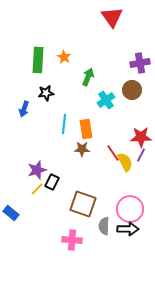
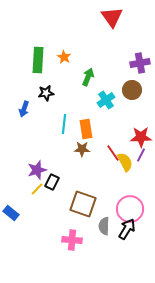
black arrow: moved 1 px left; rotated 60 degrees counterclockwise
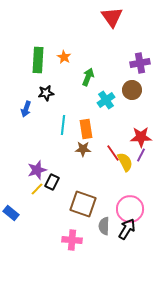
blue arrow: moved 2 px right
cyan line: moved 1 px left, 1 px down
brown star: moved 1 px right
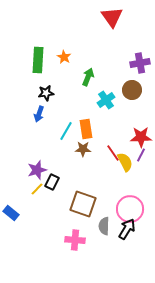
blue arrow: moved 13 px right, 5 px down
cyan line: moved 3 px right, 6 px down; rotated 24 degrees clockwise
pink cross: moved 3 px right
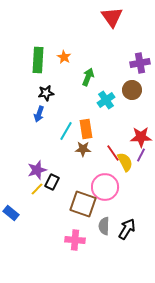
pink circle: moved 25 px left, 22 px up
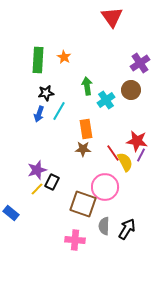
purple cross: rotated 24 degrees counterclockwise
green arrow: moved 1 px left, 9 px down; rotated 30 degrees counterclockwise
brown circle: moved 1 px left
cyan line: moved 7 px left, 20 px up
red star: moved 4 px left, 4 px down; rotated 10 degrees clockwise
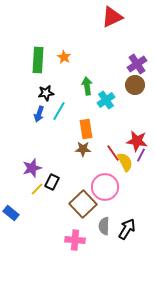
red triangle: rotated 40 degrees clockwise
purple cross: moved 3 px left, 1 px down
brown circle: moved 4 px right, 5 px up
purple star: moved 5 px left, 2 px up
brown square: rotated 28 degrees clockwise
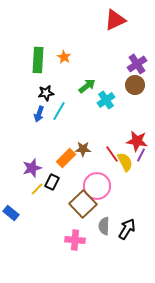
red triangle: moved 3 px right, 3 px down
green arrow: rotated 60 degrees clockwise
orange rectangle: moved 20 px left, 29 px down; rotated 54 degrees clockwise
red line: moved 1 px left, 1 px down
pink circle: moved 8 px left, 1 px up
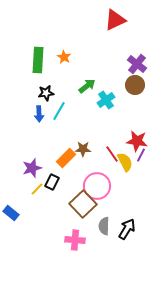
purple cross: rotated 18 degrees counterclockwise
blue arrow: rotated 21 degrees counterclockwise
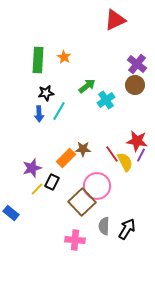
brown square: moved 1 px left, 2 px up
